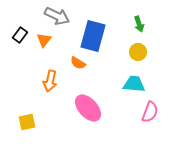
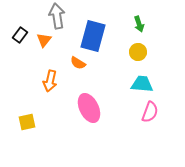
gray arrow: rotated 125 degrees counterclockwise
cyan trapezoid: moved 8 px right
pink ellipse: moved 1 px right; rotated 16 degrees clockwise
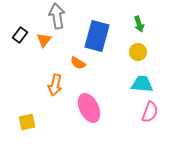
blue rectangle: moved 4 px right
orange arrow: moved 5 px right, 4 px down
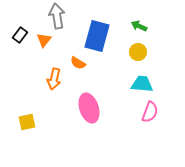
green arrow: moved 2 px down; rotated 133 degrees clockwise
orange arrow: moved 1 px left, 6 px up
pink ellipse: rotated 8 degrees clockwise
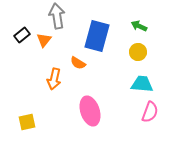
black rectangle: moved 2 px right; rotated 14 degrees clockwise
pink ellipse: moved 1 px right, 3 px down
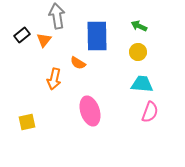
blue rectangle: rotated 16 degrees counterclockwise
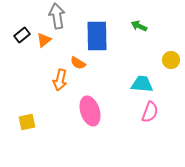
orange triangle: rotated 14 degrees clockwise
yellow circle: moved 33 px right, 8 px down
orange arrow: moved 6 px right, 1 px down
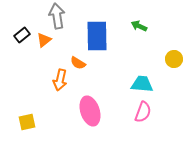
yellow circle: moved 3 px right, 1 px up
pink semicircle: moved 7 px left
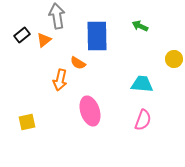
green arrow: moved 1 px right
pink semicircle: moved 8 px down
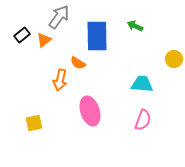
gray arrow: moved 2 px right, 1 px down; rotated 45 degrees clockwise
green arrow: moved 5 px left
yellow square: moved 7 px right, 1 px down
